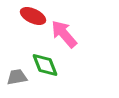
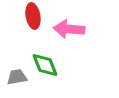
red ellipse: rotated 55 degrees clockwise
pink arrow: moved 5 px right, 5 px up; rotated 44 degrees counterclockwise
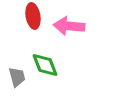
pink arrow: moved 3 px up
gray trapezoid: rotated 85 degrees clockwise
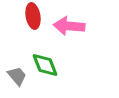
gray trapezoid: moved 1 px up; rotated 25 degrees counterclockwise
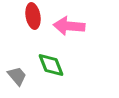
green diamond: moved 6 px right
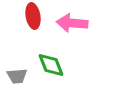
pink arrow: moved 3 px right, 3 px up
gray trapezoid: rotated 125 degrees clockwise
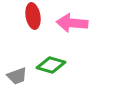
green diamond: rotated 52 degrees counterclockwise
gray trapezoid: rotated 15 degrees counterclockwise
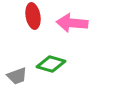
green diamond: moved 1 px up
